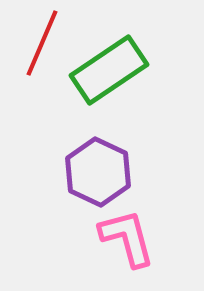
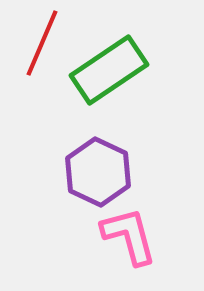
pink L-shape: moved 2 px right, 2 px up
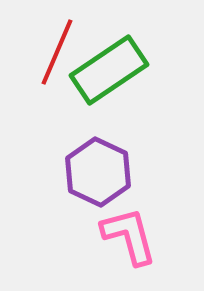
red line: moved 15 px right, 9 px down
